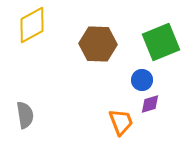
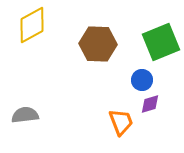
gray semicircle: rotated 88 degrees counterclockwise
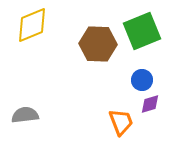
yellow diamond: rotated 6 degrees clockwise
green square: moved 19 px left, 11 px up
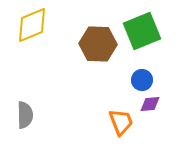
purple diamond: rotated 10 degrees clockwise
gray semicircle: rotated 96 degrees clockwise
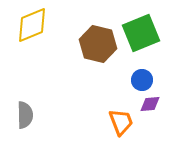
green square: moved 1 px left, 2 px down
brown hexagon: rotated 12 degrees clockwise
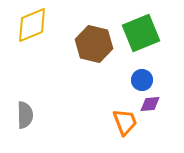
brown hexagon: moved 4 px left
orange trapezoid: moved 4 px right
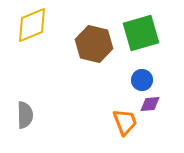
green square: rotated 6 degrees clockwise
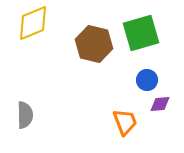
yellow diamond: moved 1 px right, 2 px up
blue circle: moved 5 px right
purple diamond: moved 10 px right
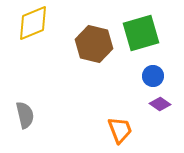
blue circle: moved 6 px right, 4 px up
purple diamond: rotated 40 degrees clockwise
gray semicircle: rotated 12 degrees counterclockwise
orange trapezoid: moved 5 px left, 8 px down
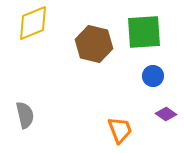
green square: moved 3 px right, 1 px up; rotated 12 degrees clockwise
purple diamond: moved 6 px right, 10 px down
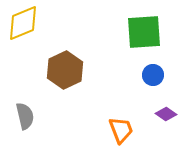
yellow diamond: moved 10 px left
brown hexagon: moved 29 px left, 26 px down; rotated 21 degrees clockwise
blue circle: moved 1 px up
gray semicircle: moved 1 px down
orange trapezoid: moved 1 px right
